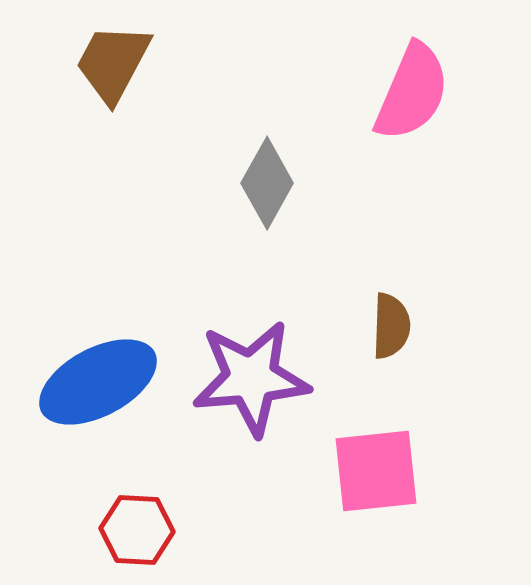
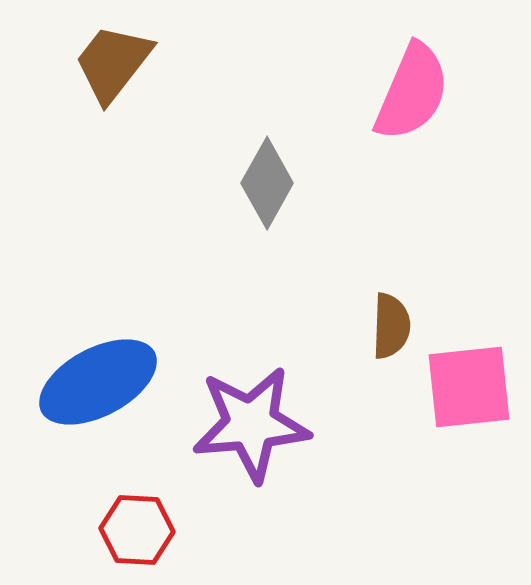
brown trapezoid: rotated 10 degrees clockwise
purple star: moved 46 px down
pink square: moved 93 px right, 84 px up
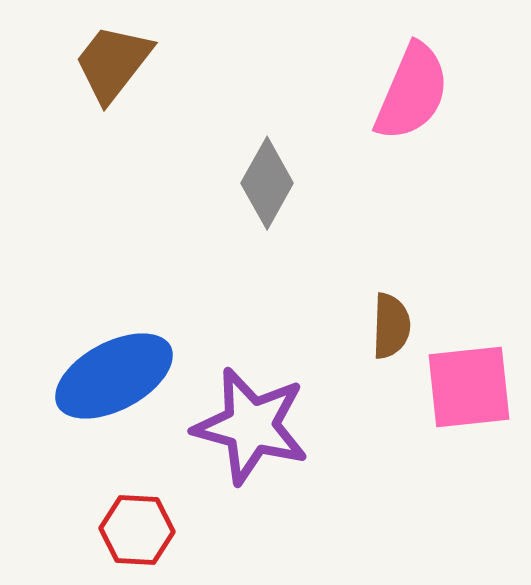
blue ellipse: moved 16 px right, 6 px up
purple star: moved 2 px down; rotated 20 degrees clockwise
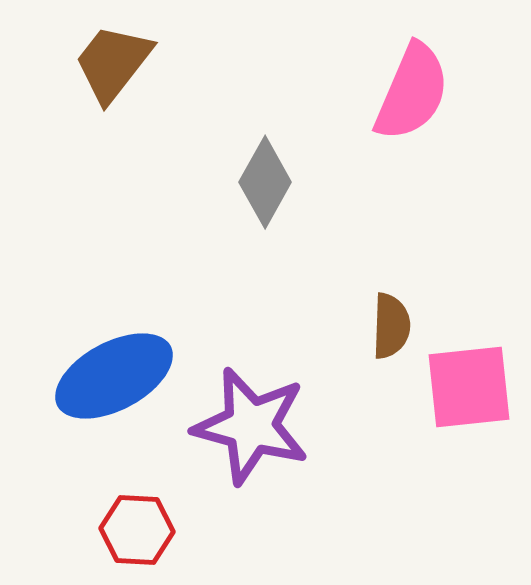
gray diamond: moved 2 px left, 1 px up
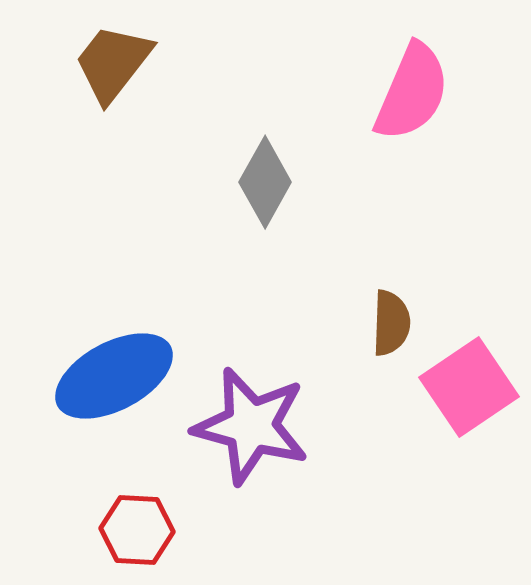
brown semicircle: moved 3 px up
pink square: rotated 28 degrees counterclockwise
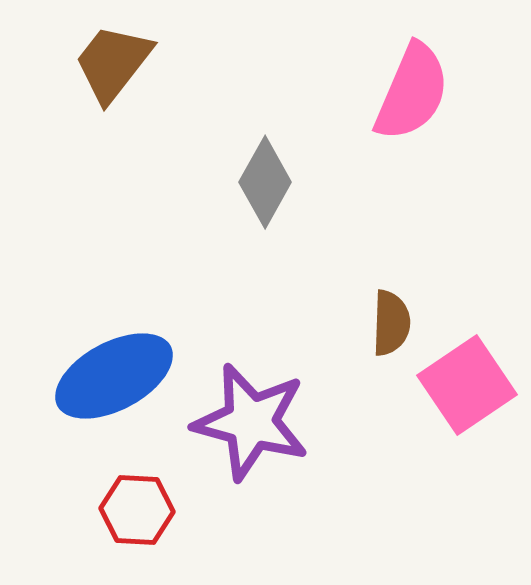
pink square: moved 2 px left, 2 px up
purple star: moved 4 px up
red hexagon: moved 20 px up
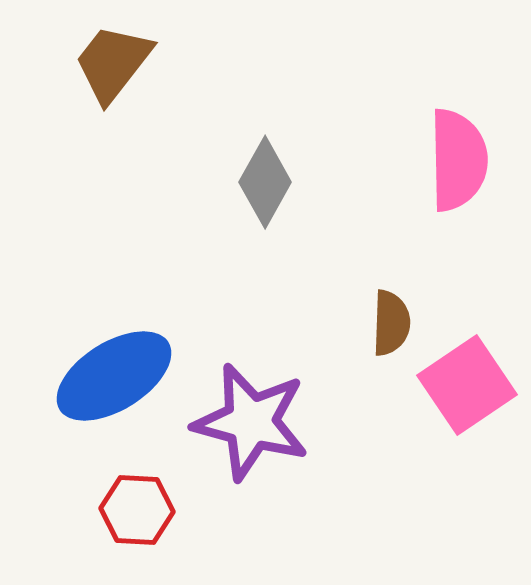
pink semicircle: moved 46 px right, 68 px down; rotated 24 degrees counterclockwise
blue ellipse: rotated 4 degrees counterclockwise
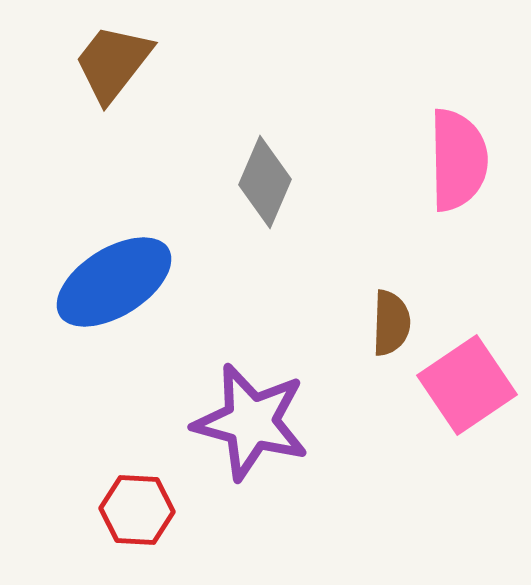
gray diamond: rotated 6 degrees counterclockwise
blue ellipse: moved 94 px up
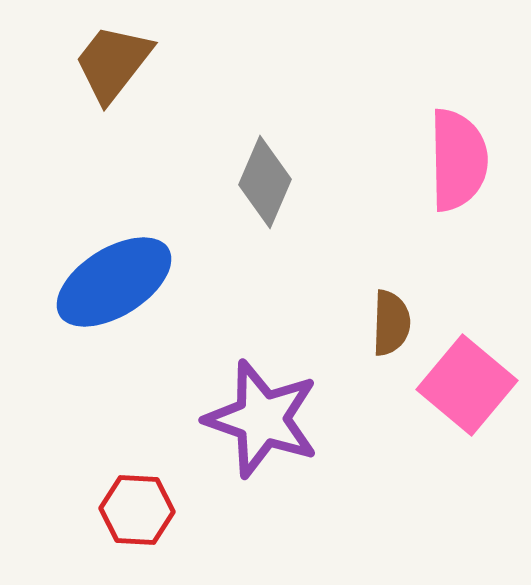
pink square: rotated 16 degrees counterclockwise
purple star: moved 11 px right, 3 px up; rotated 4 degrees clockwise
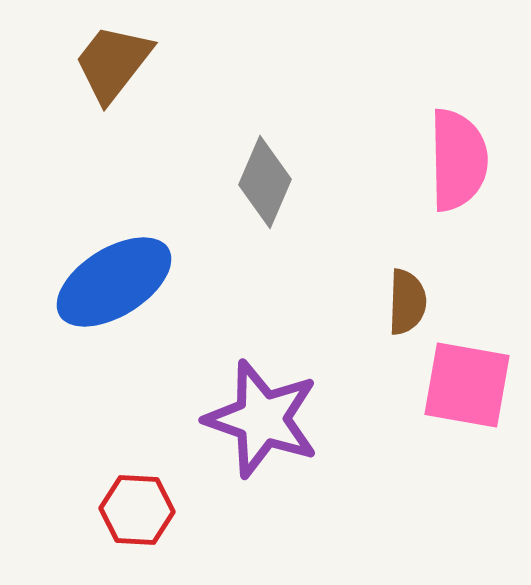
brown semicircle: moved 16 px right, 21 px up
pink square: rotated 30 degrees counterclockwise
